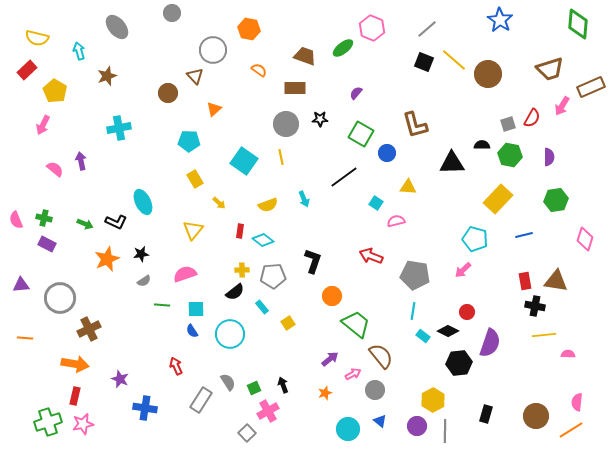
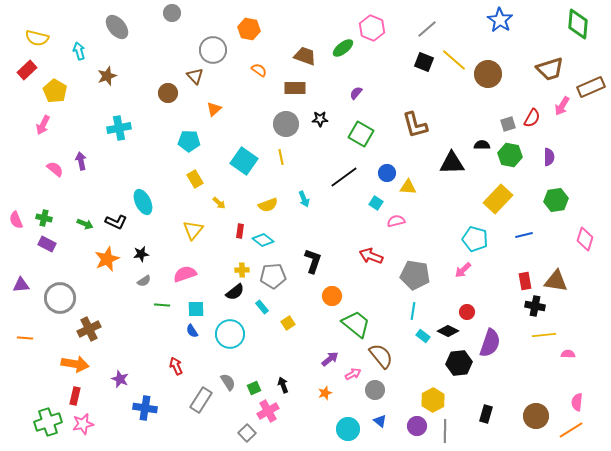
blue circle at (387, 153): moved 20 px down
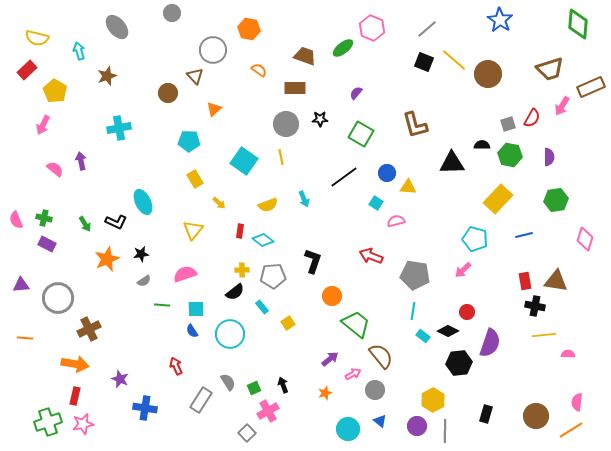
green arrow at (85, 224): rotated 35 degrees clockwise
gray circle at (60, 298): moved 2 px left
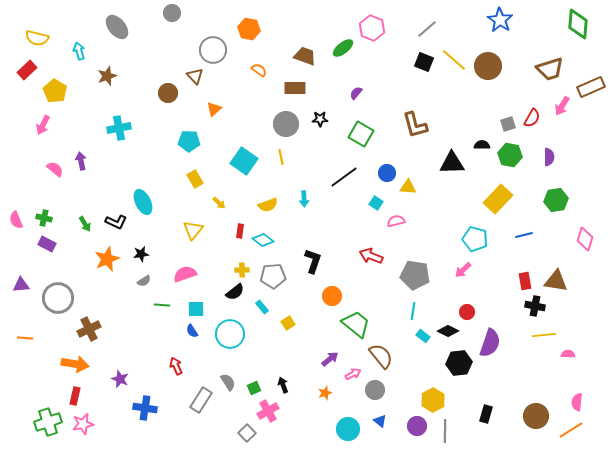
brown circle at (488, 74): moved 8 px up
cyan arrow at (304, 199): rotated 21 degrees clockwise
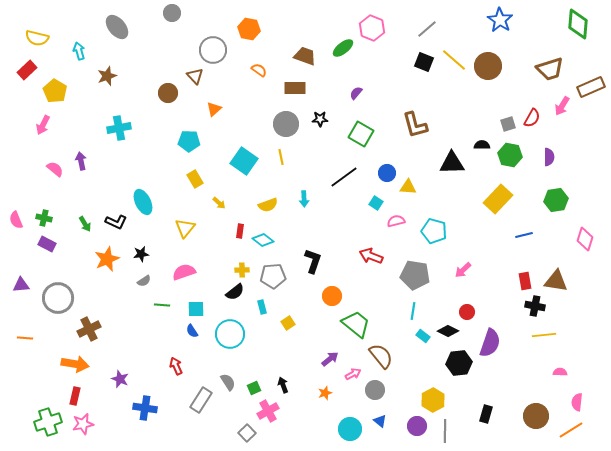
yellow triangle at (193, 230): moved 8 px left, 2 px up
cyan pentagon at (475, 239): moved 41 px left, 8 px up
pink semicircle at (185, 274): moved 1 px left, 2 px up
cyan rectangle at (262, 307): rotated 24 degrees clockwise
pink semicircle at (568, 354): moved 8 px left, 18 px down
cyan circle at (348, 429): moved 2 px right
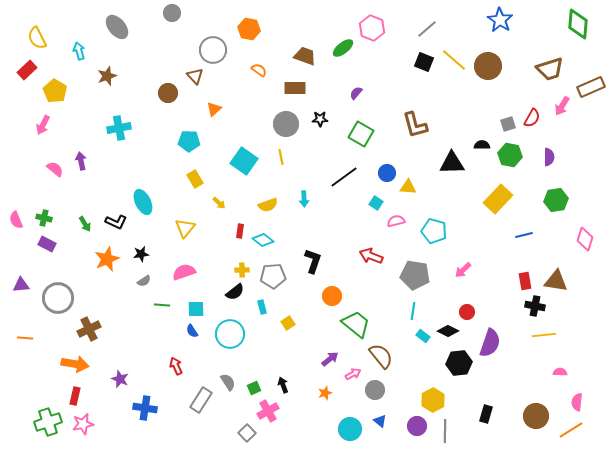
yellow semicircle at (37, 38): rotated 50 degrees clockwise
